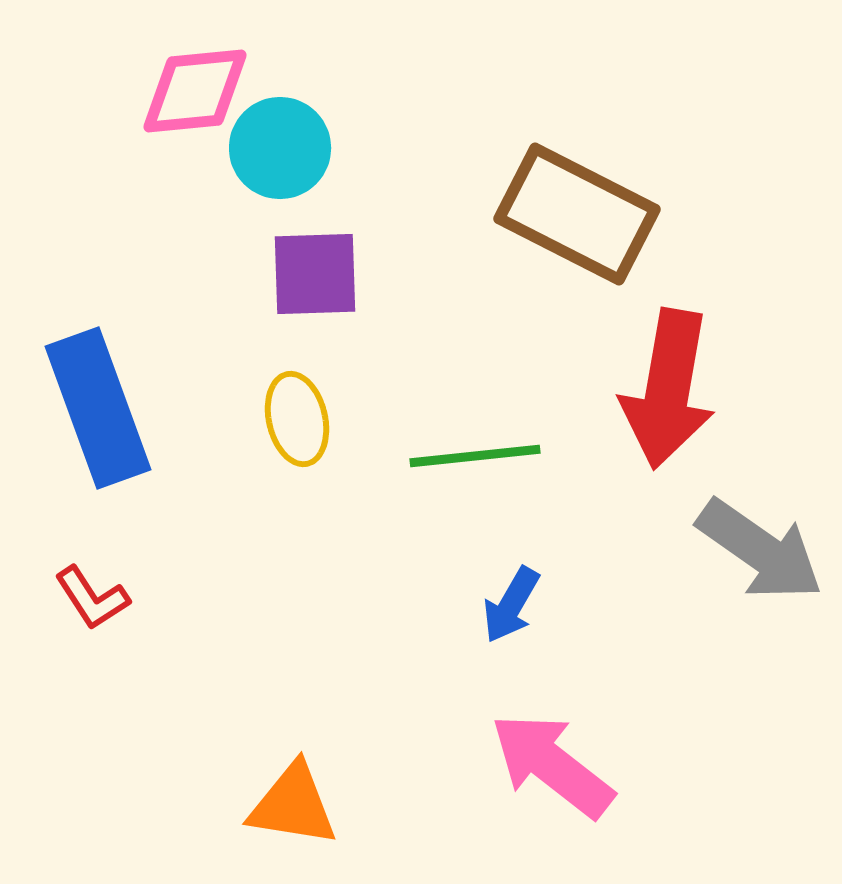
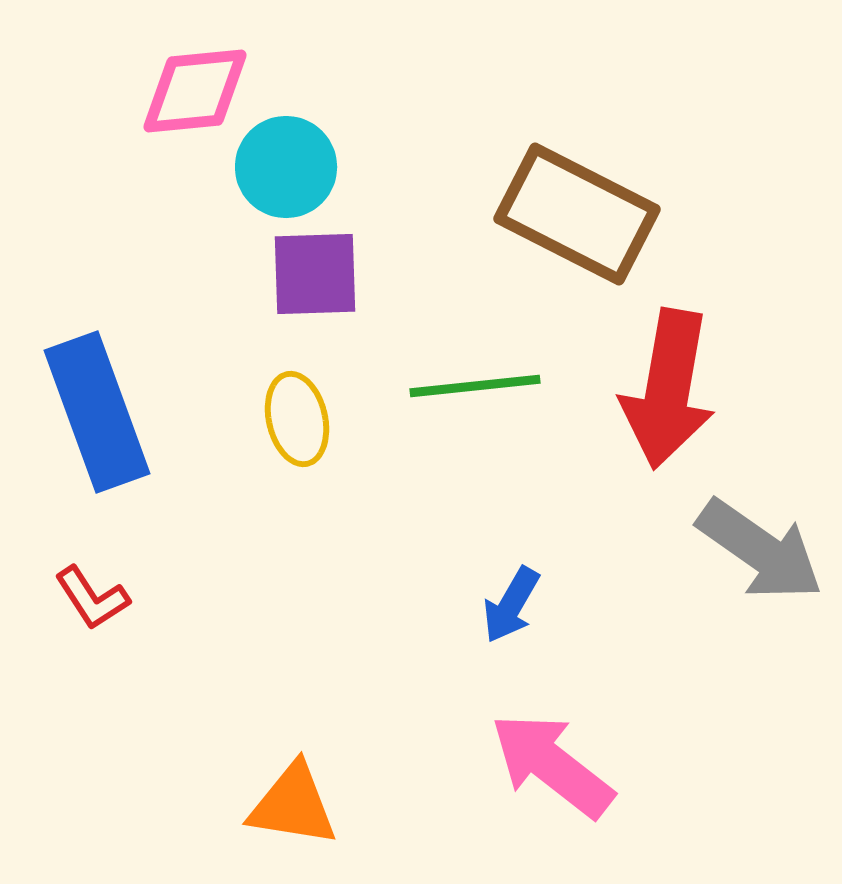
cyan circle: moved 6 px right, 19 px down
blue rectangle: moved 1 px left, 4 px down
green line: moved 70 px up
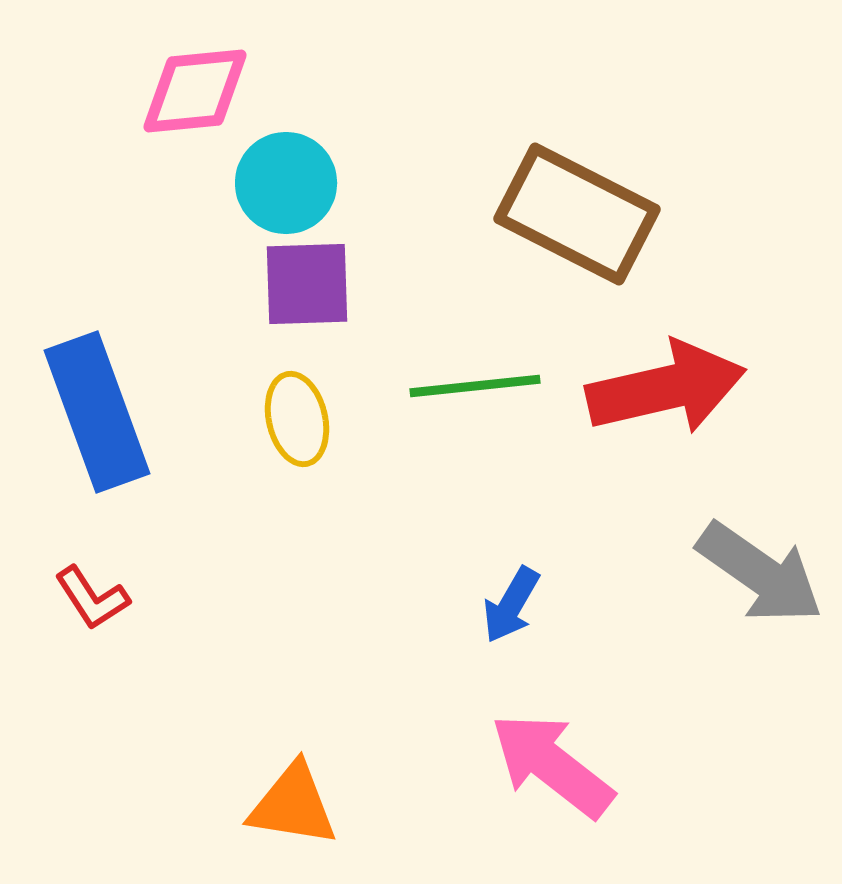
cyan circle: moved 16 px down
purple square: moved 8 px left, 10 px down
red arrow: moved 2 px left, 1 px up; rotated 113 degrees counterclockwise
gray arrow: moved 23 px down
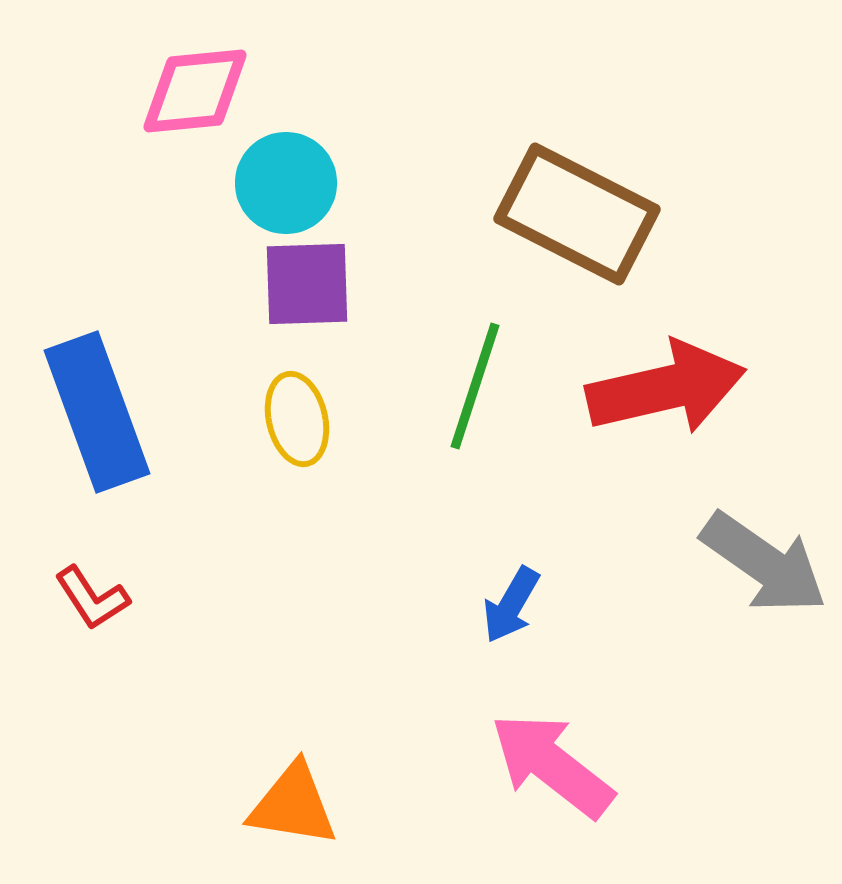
green line: rotated 66 degrees counterclockwise
gray arrow: moved 4 px right, 10 px up
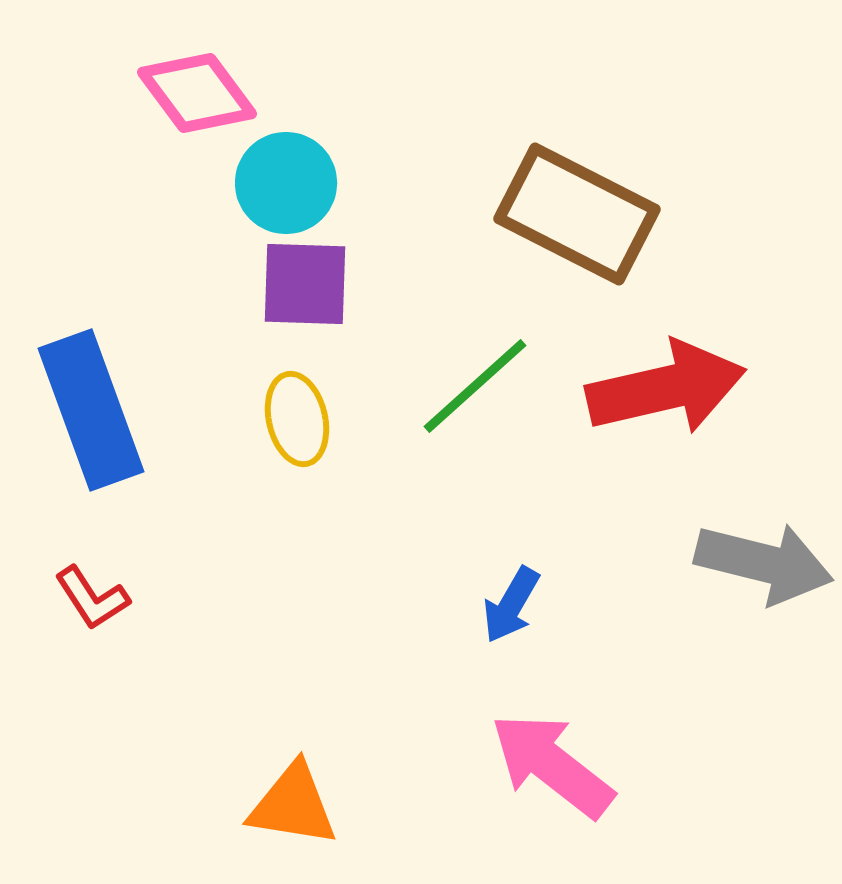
pink diamond: moved 2 px right, 2 px down; rotated 59 degrees clockwise
purple square: moved 2 px left; rotated 4 degrees clockwise
green line: rotated 30 degrees clockwise
blue rectangle: moved 6 px left, 2 px up
gray arrow: rotated 21 degrees counterclockwise
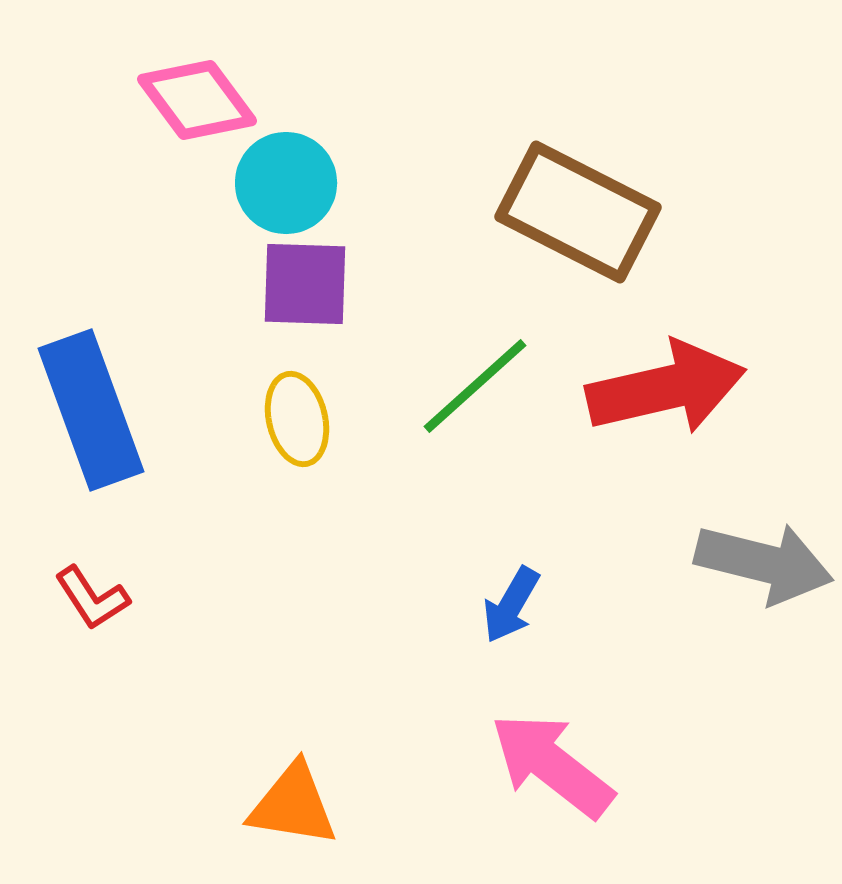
pink diamond: moved 7 px down
brown rectangle: moved 1 px right, 2 px up
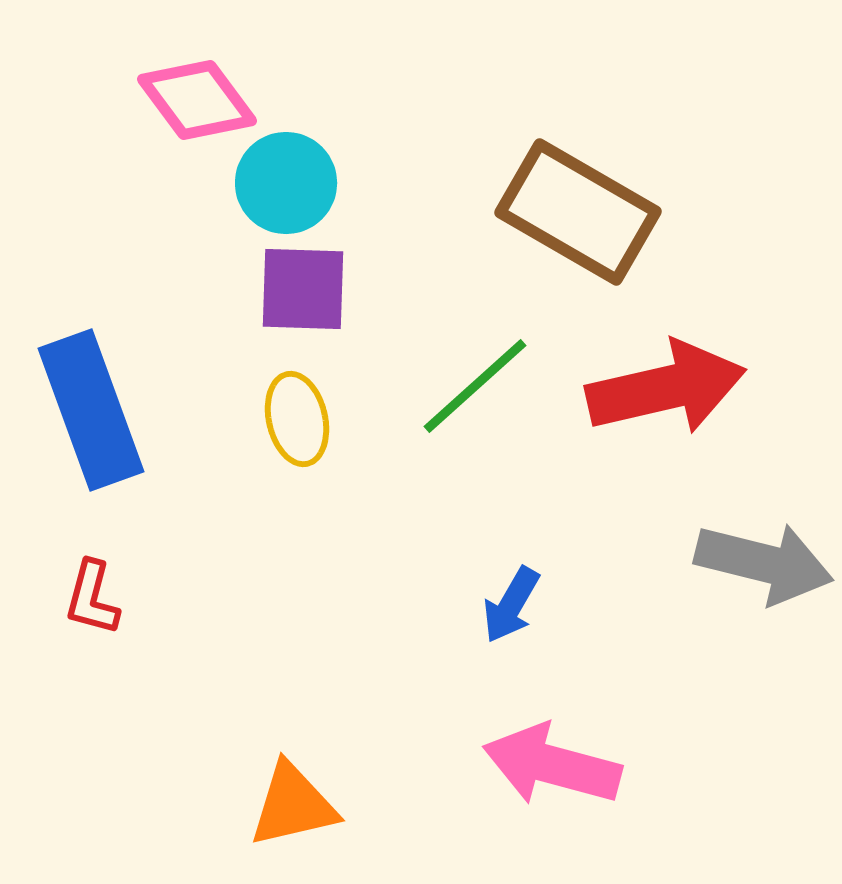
brown rectangle: rotated 3 degrees clockwise
purple square: moved 2 px left, 5 px down
red L-shape: rotated 48 degrees clockwise
pink arrow: rotated 23 degrees counterclockwise
orange triangle: rotated 22 degrees counterclockwise
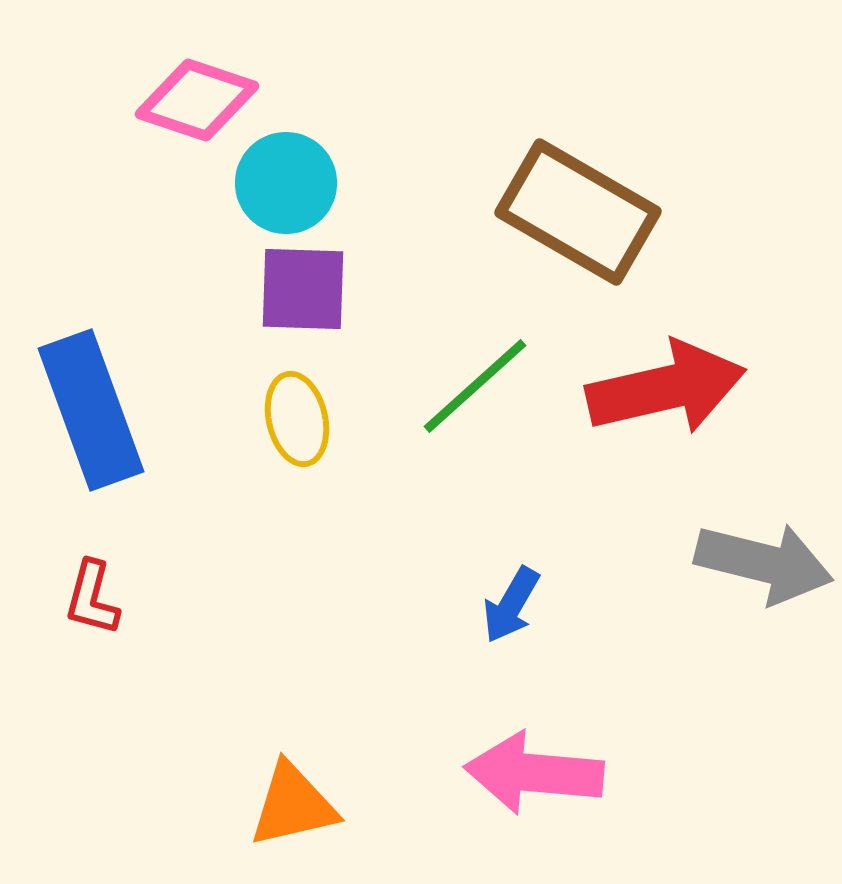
pink diamond: rotated 35 degrees counterclockwise
pink arrow: moved 18 px left, 8 px down; rotated 10 degrees counterclockwise
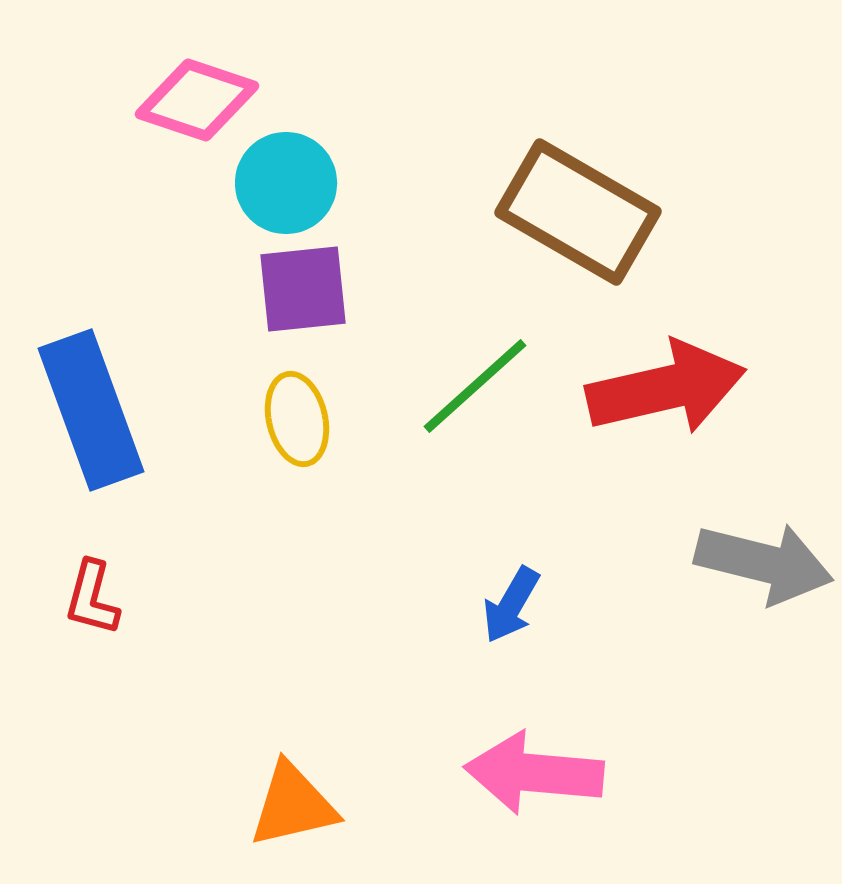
purple square: rotated 8 degrees counterclockwise
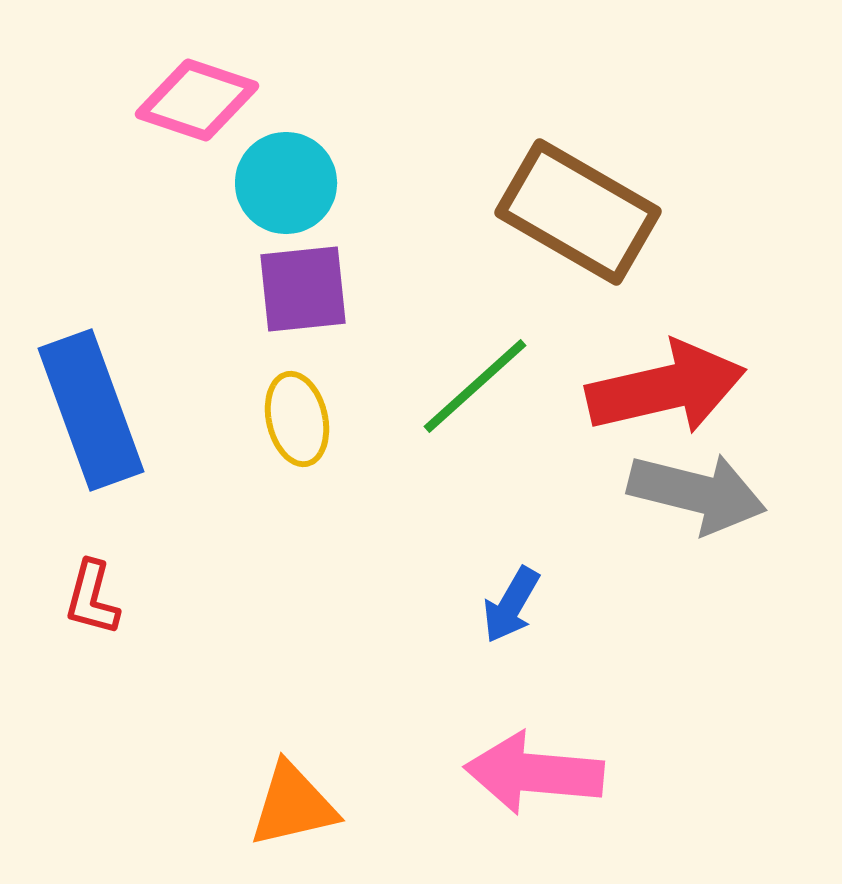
gray arrow: moved 67 px left, 70 px up
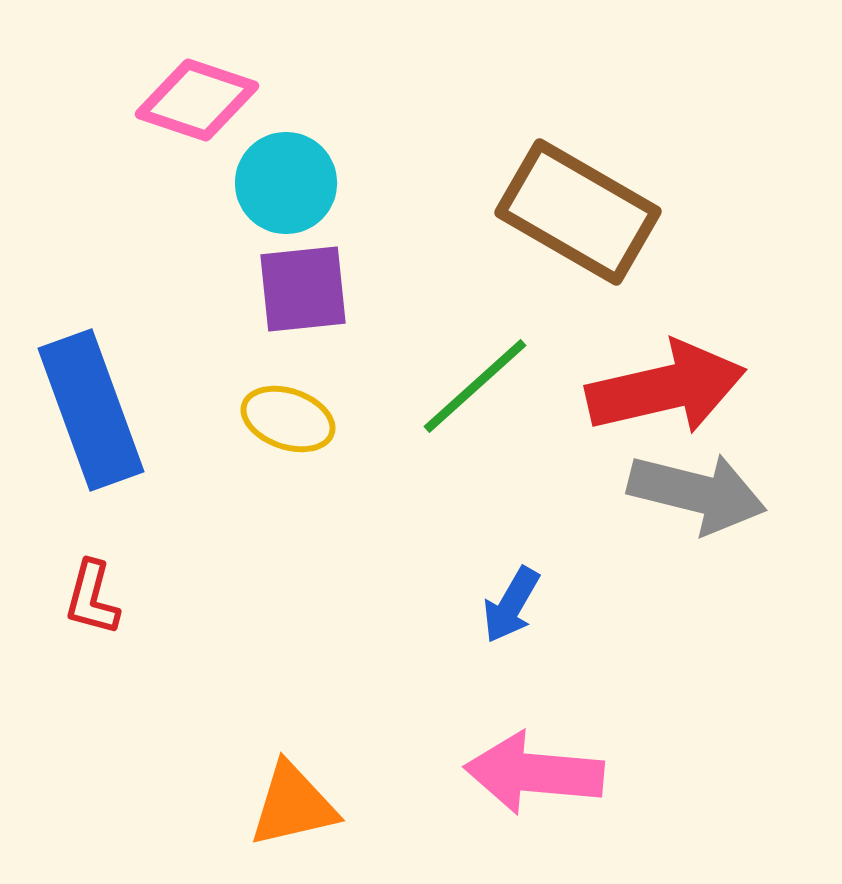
yellow ellipse: moved 9 px left; rotated 58 degrees counterclockwise
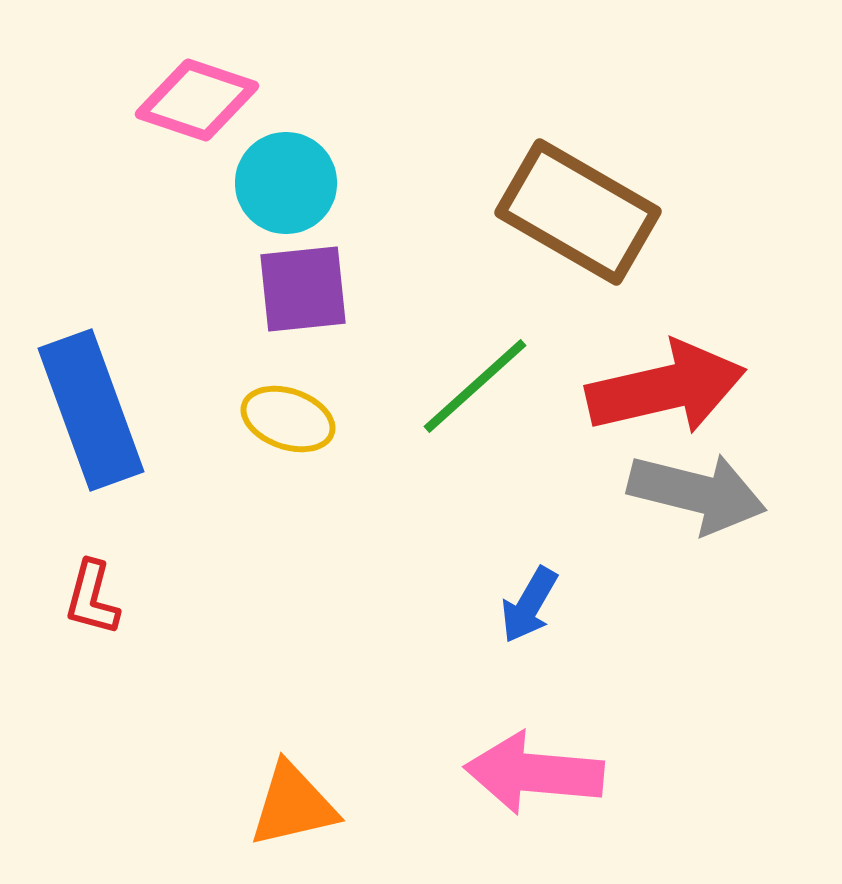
blue arrow: moved 18 px right
